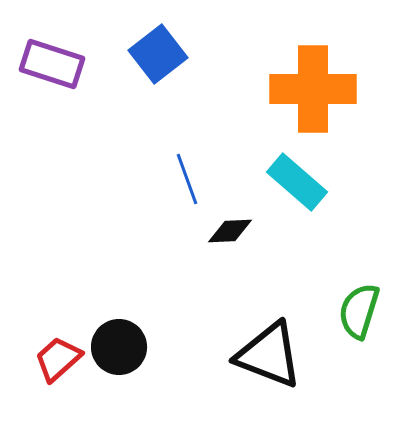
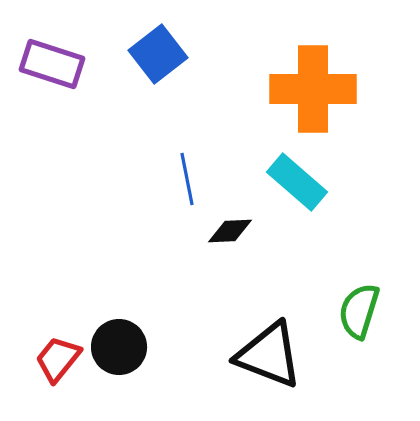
blue line: rotated 9 degrees clockwise
red trapezoid: rotated 9 degrees counterclockwise
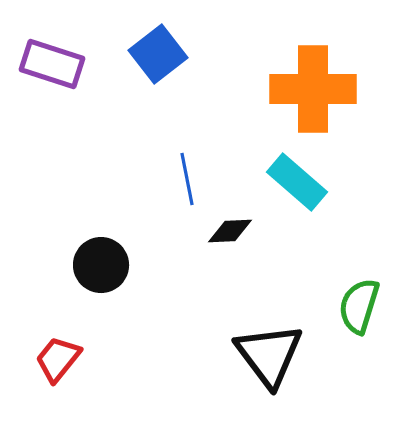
green semicircle: moved 5 px up
black circle: moved 18 px left, 82 px up
black triangle: rotated 32 degrees clockwise
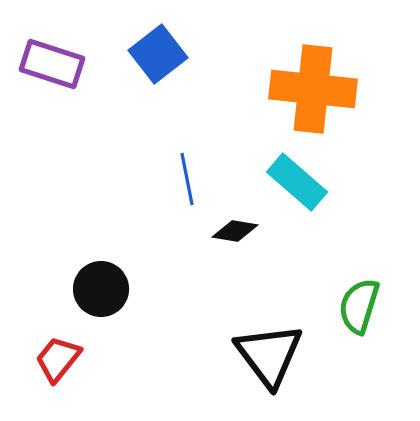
orange cross: rotated 6 degrees clockwise
black diamond: moved 5 px right; rotated 12 degrees clockwise
black circle: moved 24 px down
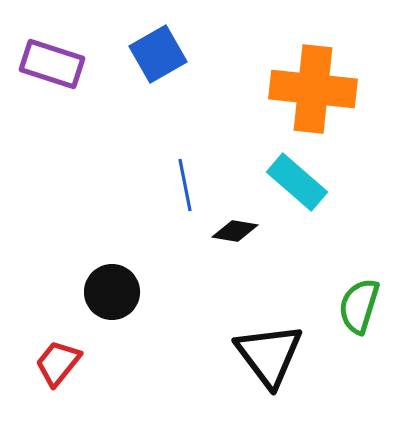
blue square: rotated 8 degrees clockwise
blue line: moved 2 px left, 6 px down
black circle: moved 11 px right, 3 px down
red trapezoid: moved 4 px down
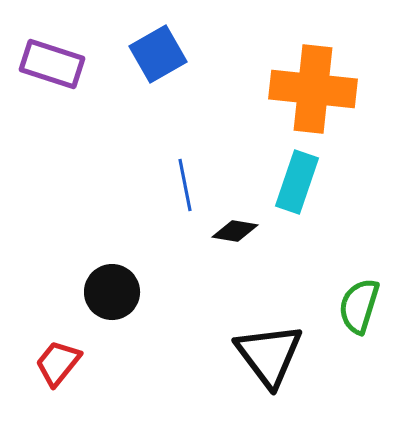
cyan rectangle: rotated 68 degrees clockwise
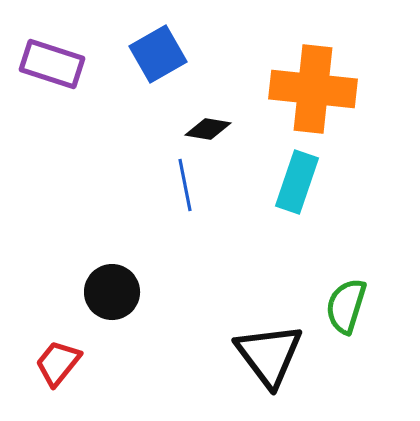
black diamond: moved 27 px left, 102 px up
green semicircle: moved 13 px left
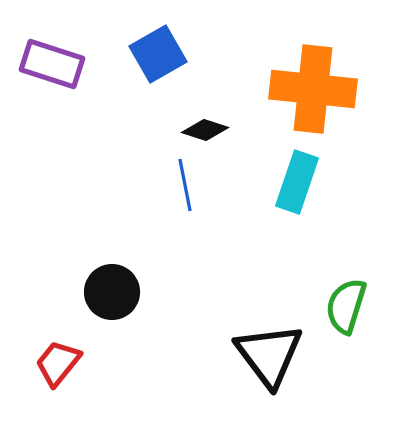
black diamond: moved 3 px left, 1 px down; rotated 9 degrees clockwise
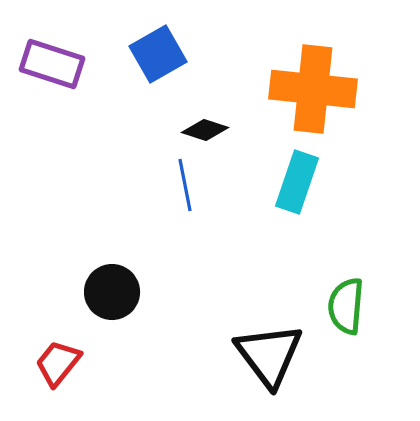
green semicircle: rotated 12 degrees counterclockwise
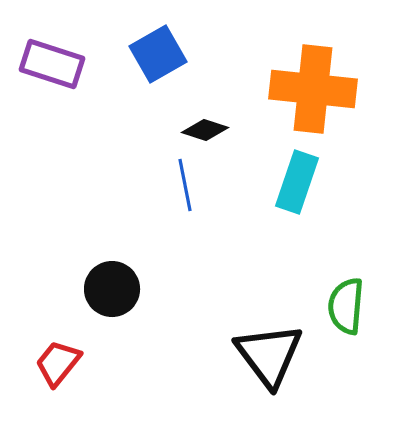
black circle: moved 3 px up
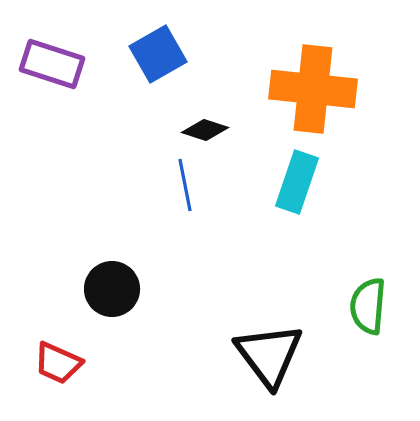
green semicircle: moved 22 px right
red trapezoid: rotated 105 degrees counterclockwise
